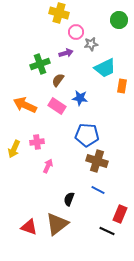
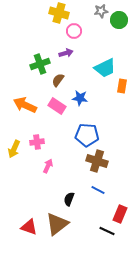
pink circle: moved 2 px left, 1 px up
gray star: moved 10 px right, 33 px up
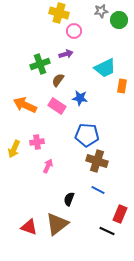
purple arrow: moved 1 px down
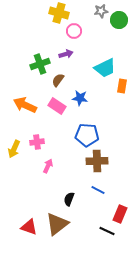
brown cross: rotated 20 degrees counterclockwise
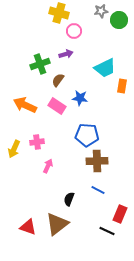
red triangle: moved 1 px left
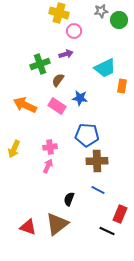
pink cross: moved 13 px right, 5 px down
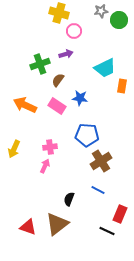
brown cross: moved 4 px right; rotated 30 degrees counterclockwise
pink arrow: moved 3 px left
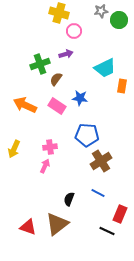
brown semicircle: moved 2 px left, 1 px up
blue line: moved 3 px down
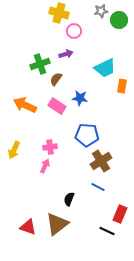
yellow arrow: moved 1 px down
blue line: moved 6 px up
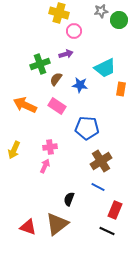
orange rectangle: moved 1 px left, 3 px down
blue star: moved 13 px up
blue pentagon: moved 7 px up
red rectangle: moved 5 px left, 4 px up
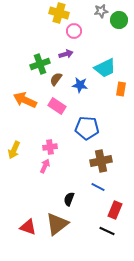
orange arrow: moved 5 px up
brown cross: rotated 20 degrees clockwise
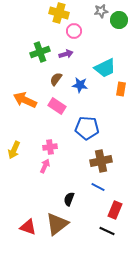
green cross: moved 12 px up
